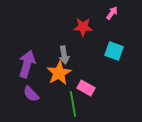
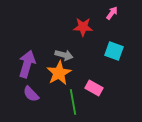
gray arrow: rotated 66 degrees counterclockwise
pink rectangle: moved 8 px right
green line: moved 2 px up
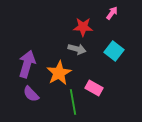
cyan square: rotated 18 degrees clockwise
gray arrow: moved 13 px right, 6 px up
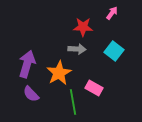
gray arrow: rotated 12 degrees counterclockwise
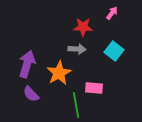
pink rectangle: rotated 24 degrees counterclockwise
green line: moved 3 px right, 3 px down
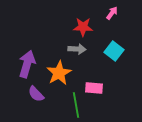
purple semicircle: moved 5 px right
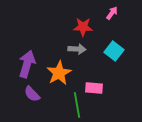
purple semicircle: moved 4 px left
green line: moved 1 px right
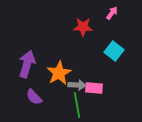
gray arrow: moved 36 px down
purple semicircle: moved 2 px right, 3 px down
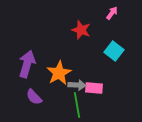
red star: moved 2 px left, 3 px down; rotated 18 degrees clockwise
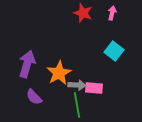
pink arrow: rotated 24 degrees counterclockwise
red star: moved 2 px right, 17 px up
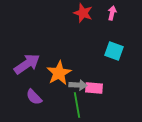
cyan square: rotated 18 degrees counterclockwise
purple arrow: rotated 40 degrees clockwise
gray arrow: moved 1 px right
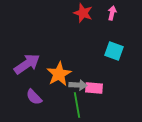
orange star: moved 1 px down
